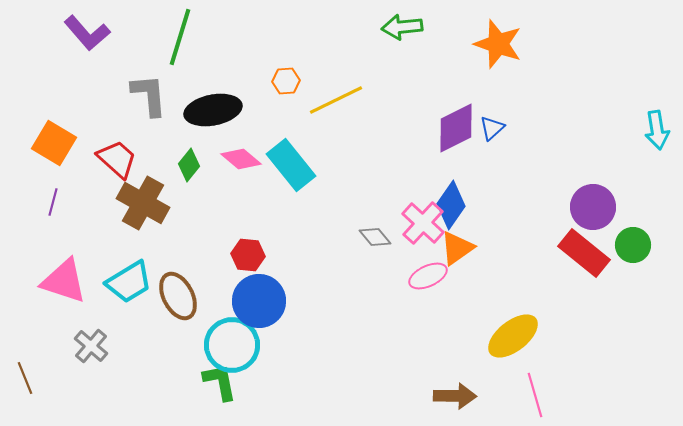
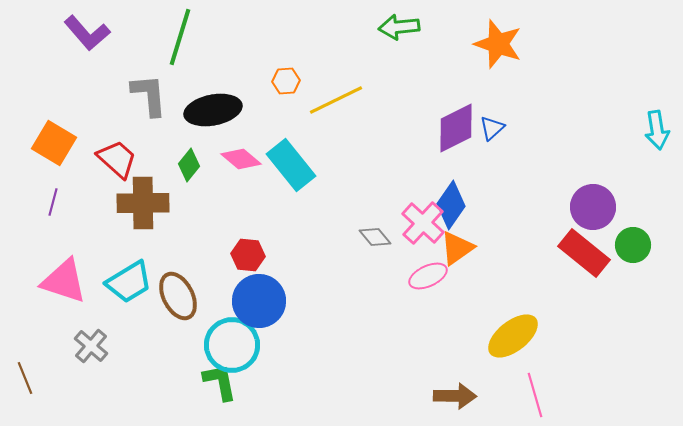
green arrow: moved 3 px left
brown cross: rotated 30 degrees counterclockwise
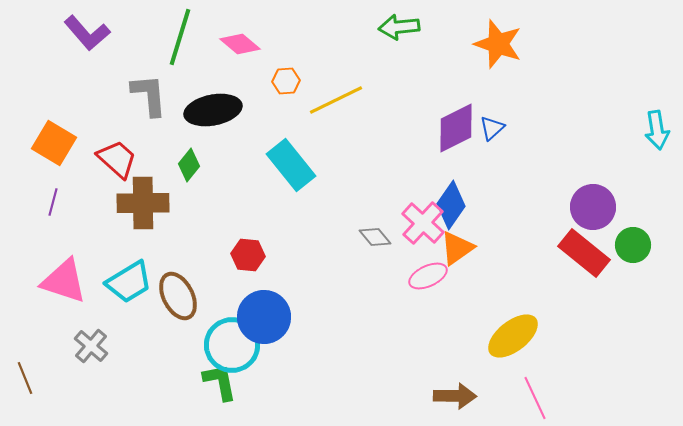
pink diamond: moved 1 px left, 115 px up
blue circle: moved 5 px right, 16 px down
pink line: moved 3 px down; rotated 9 degrees counterclockwise
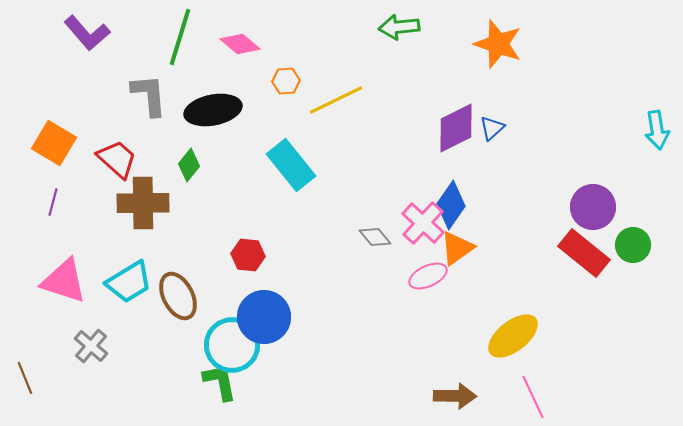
pink line: moved 2 px left, 1 px up
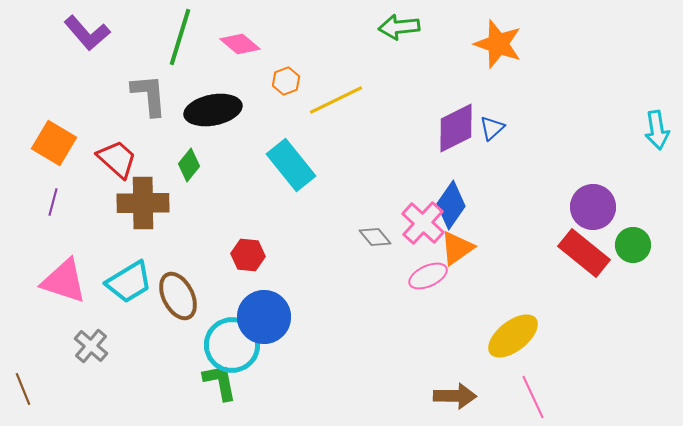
orange hexagon: rotated 16 degrees counterclockwise
brown line: moved 2 px left, 11 px down
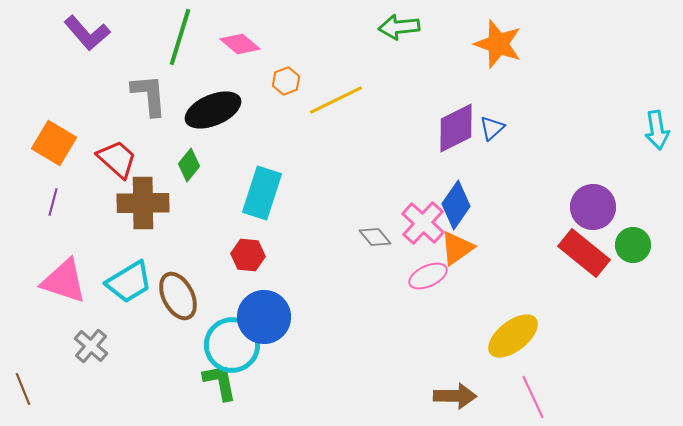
black ellipse: rotated 12 degrees counterclockwise
cyan rectangle: moved 29 px left, 28 px down; rotated 57 degrees clockwise
blue diamond: moved 5 px right
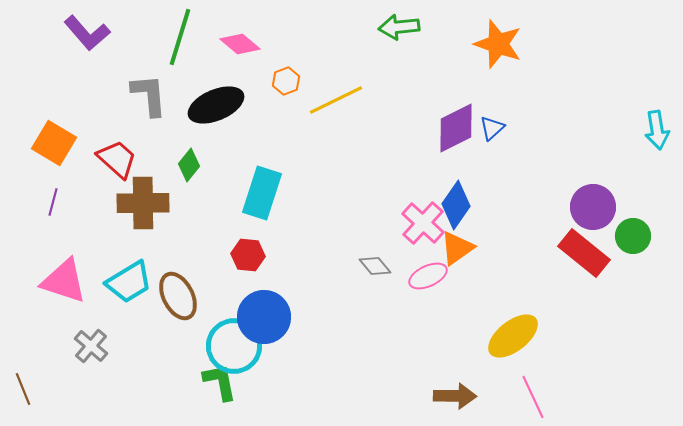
black ellipse: moved 3 px right, 5 px up
gray diamond: moved 29 px down
green circle: moved 9 px up
cyan circle: moved 2 px right, 1 px down
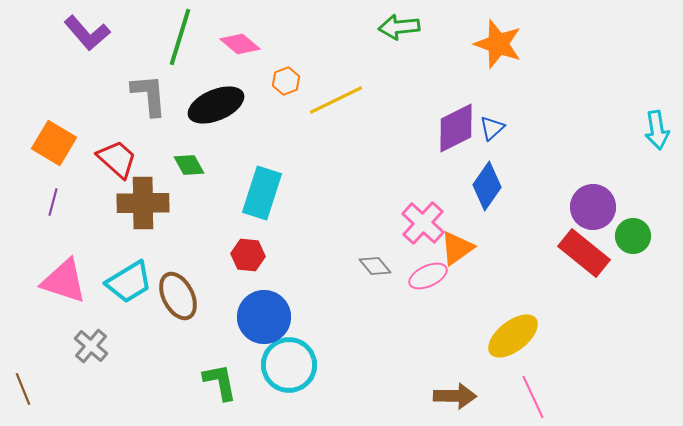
green diamond: rotated 68 degrees counterclockwise
blue diamond: moved 31 px right, 19 px up
cyan circle: moved 55 px right, 19 px down
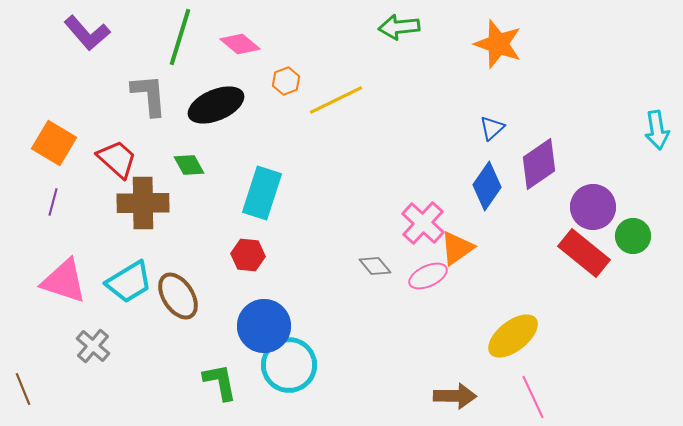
purple diamond: moved 83 px right, 36 px down; rotated 8 degrees counterclockwise
brown ellipse: rotated 6 degrees counterclockwise
blue circle: moved 9 px down
gray cross: moved 2 px right
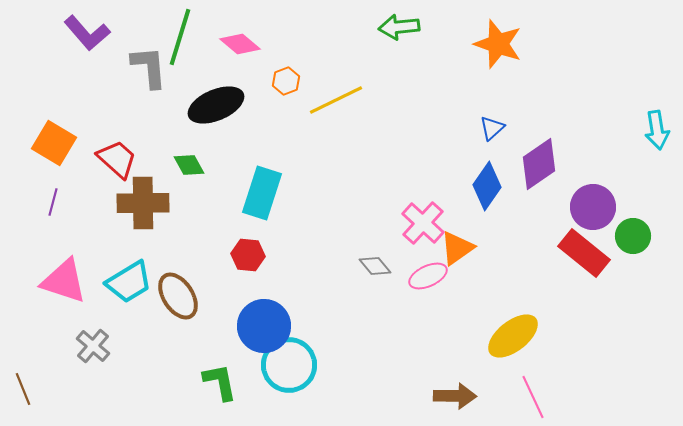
gray L-shape: moved 28 px up
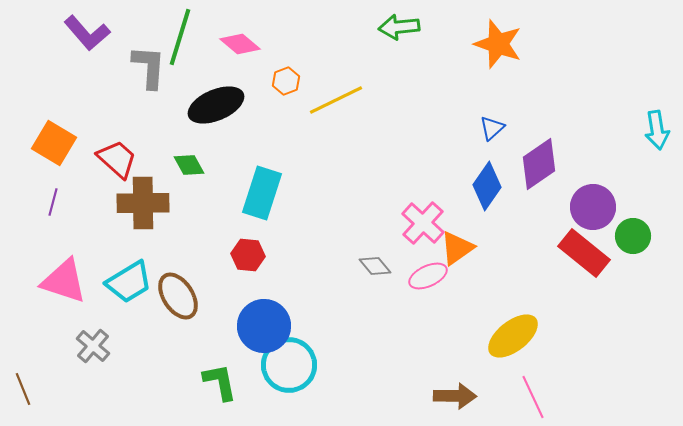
gray L-shape: rotated 9 degrees clockwise
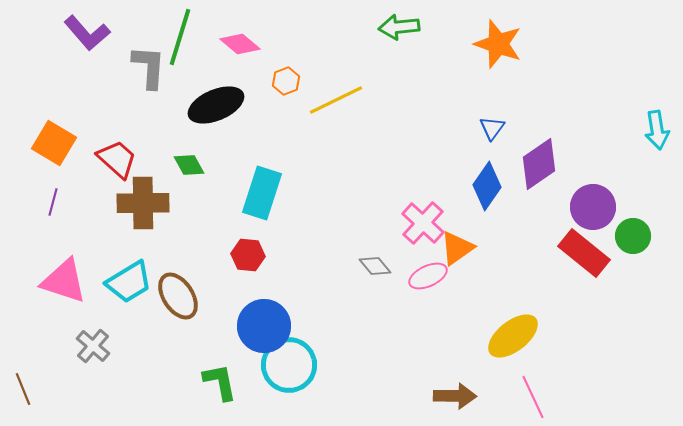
blue triangle: rotated 12 degrees counterclockwise
